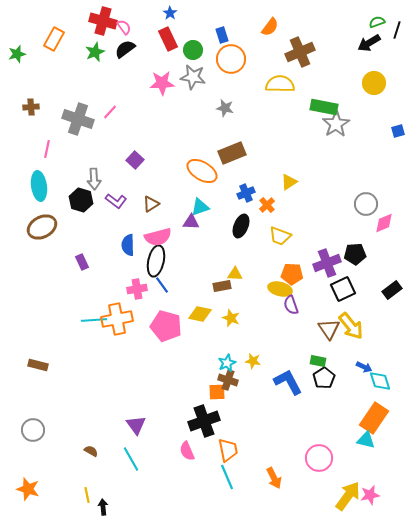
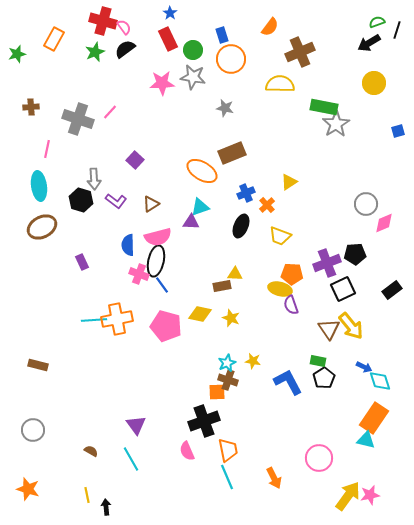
pink cross at (137, 289): moved 2 px right, 15 px up; rotated 30 degrees clockwise
black arrow at (103, 507): moved 3 px right
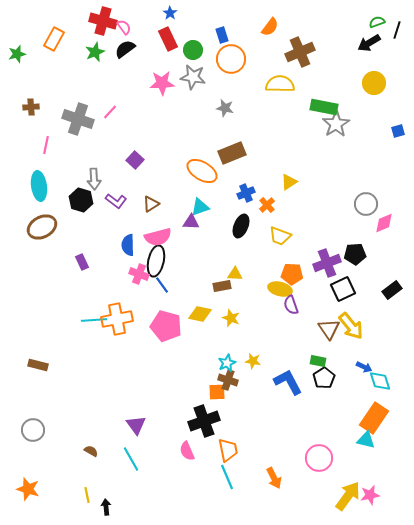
pink line at (47, 149): moved 1 px left, 4 px up
